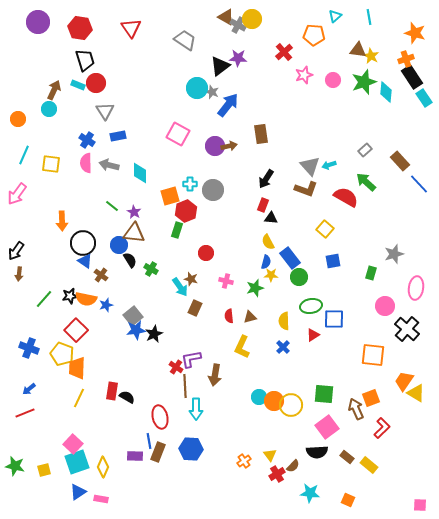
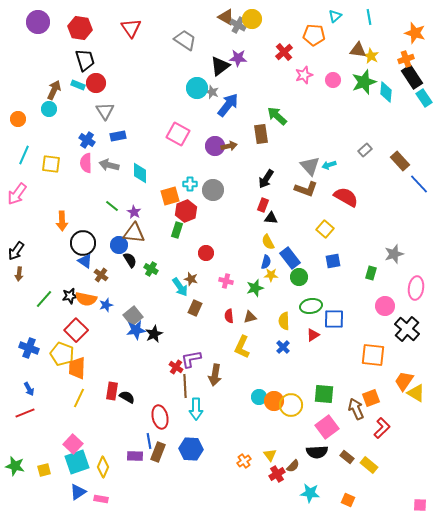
green arrow at (366, 182): moved 89 px left, 66 px up
blue arrow at (29, 389): rotated 80 degrees counterclockwise
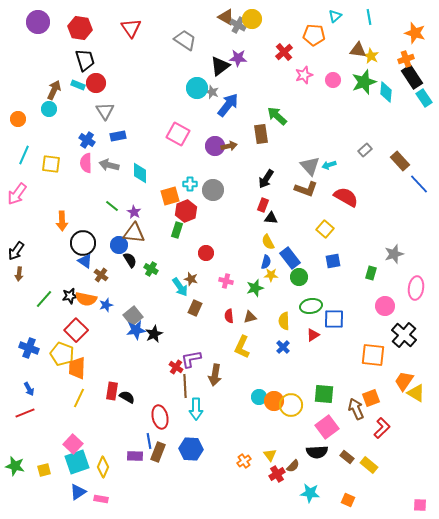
black cross at (407, 329): moved 3 px left, 6 px down
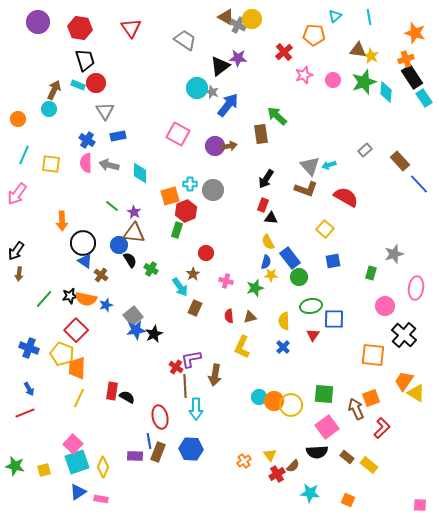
brown star at (191, 279): moved 2 px right, 5 px up; rotated 24 degrees clockwise
red triangle at (313, 335): rotated 24 degrees counterclockwise
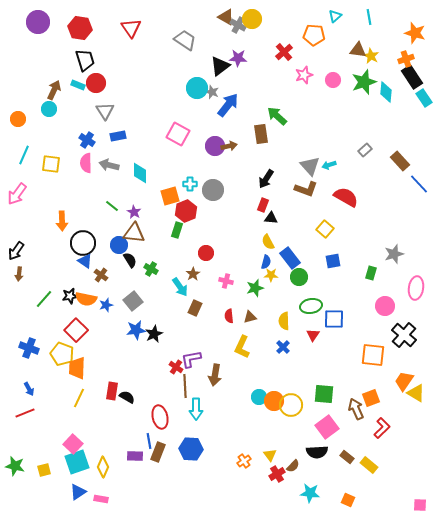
gray square at (133, 316): moved 15 px up
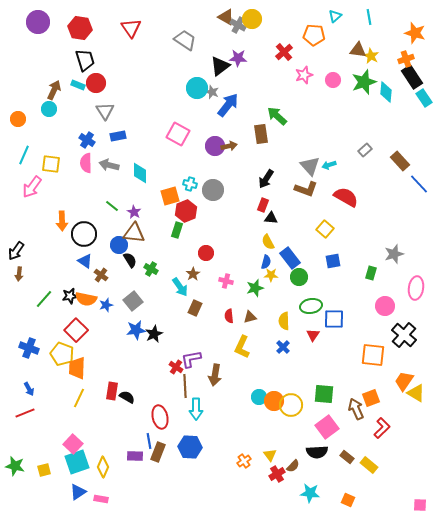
cyan cross at (190, 184): rotated 16 degrees clockwise
pink arrow at (17, 194): moved 15 px right, 7 px up
black circle at (83, 243): moved 1 px right, 9 px up
blue hexagon at (191, 449): moved 1 px left, 2 px up
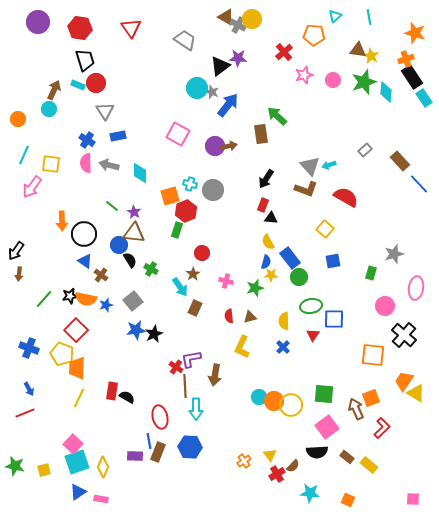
red circle at (206, 253): moved 4 px left
pink square at (420, 505): moved 7 px left, 6 px up
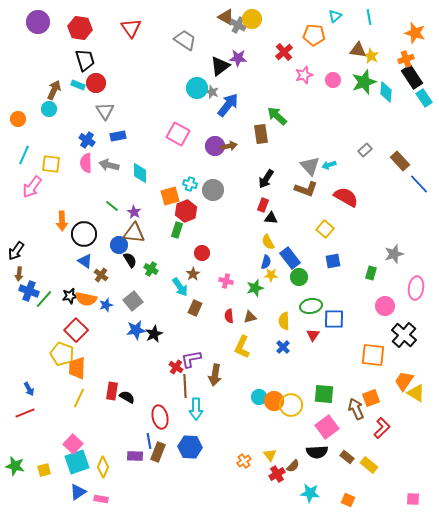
blue cross at (29, 348): moved 57 px up
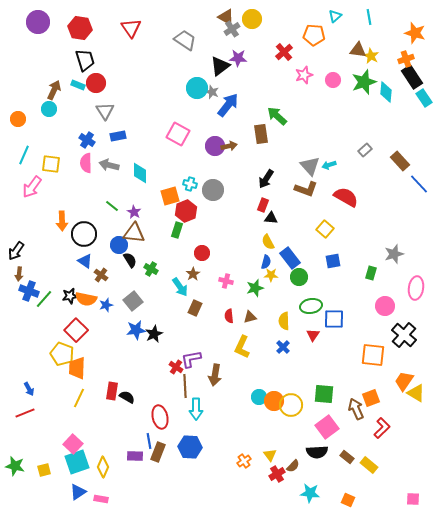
gray cross at (238, 25): moved 6 px left, 4 px down; rotated 28 degrees clockwise
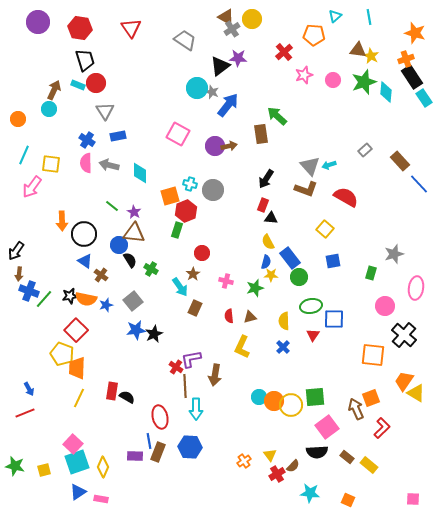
green square at (324, 394): moved 9 px left, 3 px down; rotated 10 degrees counterclockwise
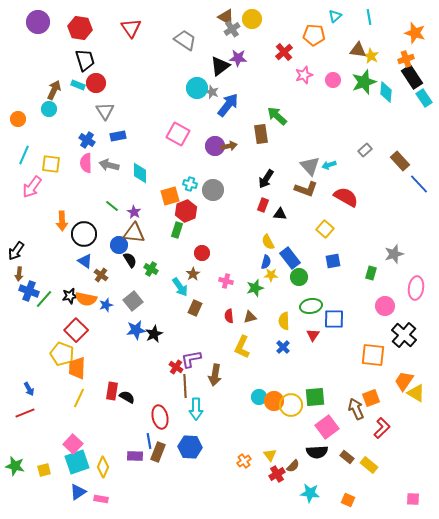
black triangle at (271, 218): moved 9 px right, 4 px up
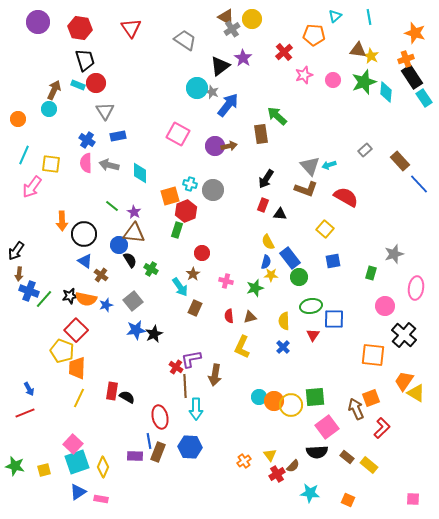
purple star at (238, 58): moved 5 px right; rotated 30 degrees clockwise
yellow pentagon at (62, 354): moved 3 px up
